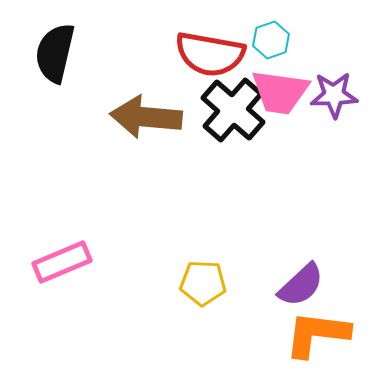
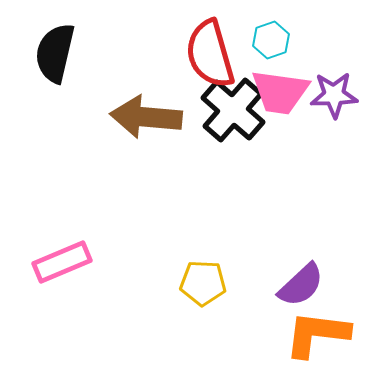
red semicircle: rotated 64 degrees clockwise
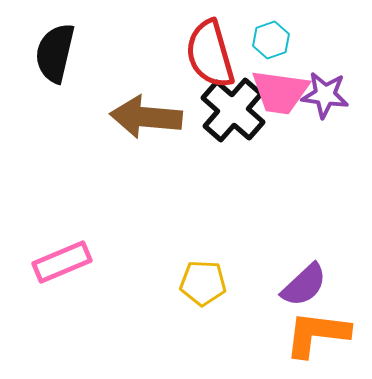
purple star: moved 9 px left; rotated 9 degrees clockwise
purple semicircle: moved 3 px right
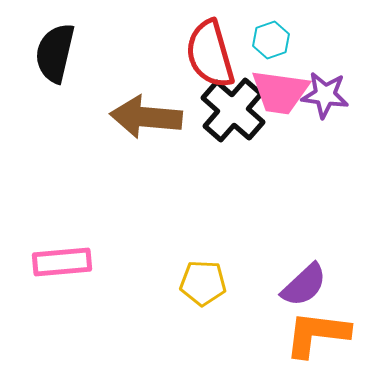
pink rectangle: rotated 18 degrees clockwise
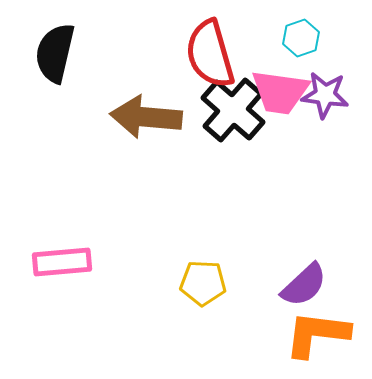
cyan hexagon: moved 30 px right, 2 px up
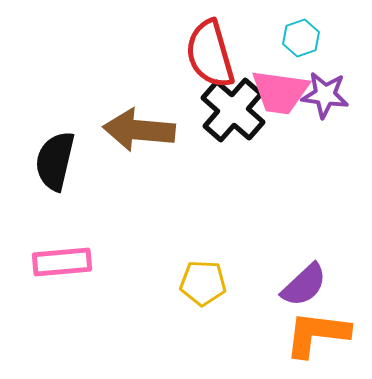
black semicircle: moved 108 px down
brown arrow: moved 7 px left, 13 px down
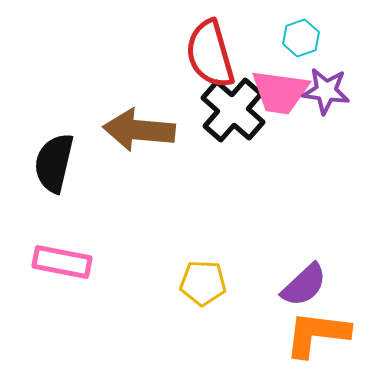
purple star: moved 1 px right, 4 px up
black semicircle: moved 1 px left, 2 px down
pink rectangle: rotated 16 degrees clockwise
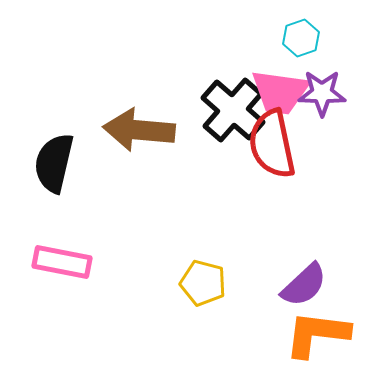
red semicircle: moved 62 px right, 90 px down; rotated 4 degrees clockwise
purple star: moved 4 px left, 2 px down; rotated 6 degrees counterclockwise
yellow pentagon: rotated 12 degrees clockwise
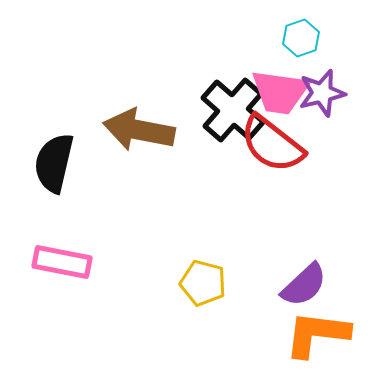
purple star: rotated 15 degrees counterclockwise
brown arrow: rotated 6 degrees clockwise
red semicircle: rotated 40 degrees counterclockwise
